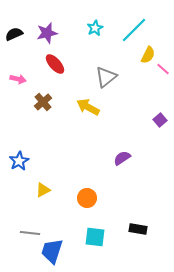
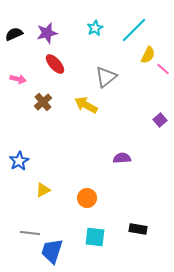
yellow arrow: moved 2 px left, 2 px up
purple semicircle: rotated 30 degrees clockwise
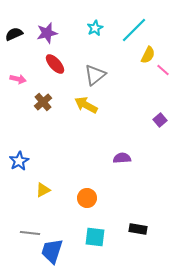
pink line: moved 1 px down
gray triangle: moved 11 px left, 2 px up
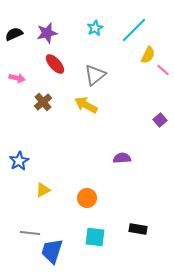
pink arrow: moved 1 px left, 1 px up
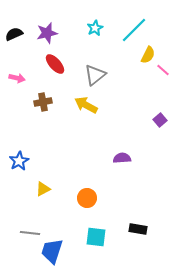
brown cross: rotated 30 degrees clockwise
yellow triangle: moved 1 px up
cyan square: moved 1 px right
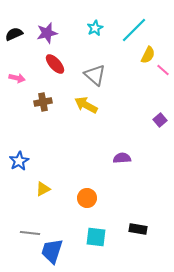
gray triangle: rotated 40 degrees counterclockwise
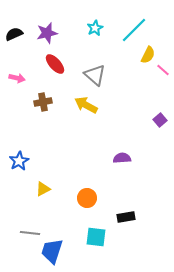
black rectangle: moved 12 px left, 12 px up; rotated 18 degrees counterclockwise
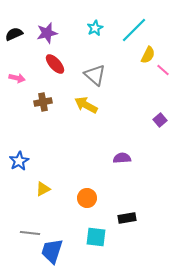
black rectangle: moved 1 px right, 1 px down
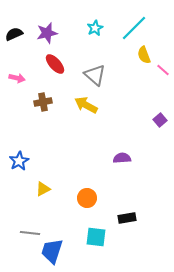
cyan line: moved 2 px up
yellow semicircle: moved 4 px left; rotated 132 degrees clockwise
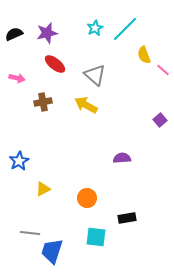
cyan line: moved 9 px left, 1 px down
red ellipse: rotated 10 degrees counterclockwise
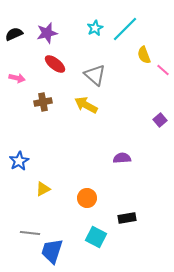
cyan square: rotated 20 degrees clockwise
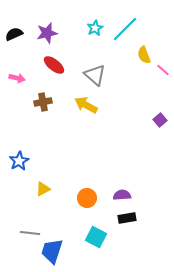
red ellipse: moved 1 px left, 1 px down
purple semicircle: moved 37 px down
